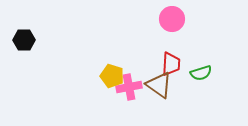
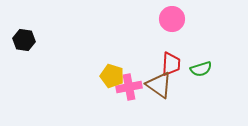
black hexagon: rotated 10 degrees clockwise
green semicircle: moved 4 px up
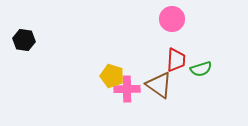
red trapezoid: moved 5 px right, 4 px up
pink cross: moved 2 px left, 2 px down; rotated 10 degrees clockwise
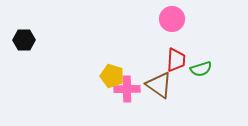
black hexagon: rotated 10 degrees counterclockwise
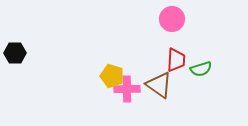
black hexagon: moved 9 px left, 13 px down
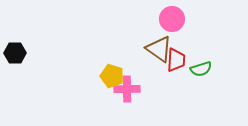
brown triangle: moved 36 px up
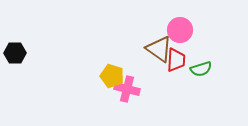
pink circle: moved 8 px right, 11 px down
pink cross: rotated 15 degrees clockwise
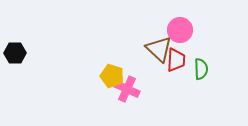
brown triangle: rotated 8 degrees clockwise
green semicircle: rotated 75 degrees counterclockwise
pink cross: rotated 10 degrees clockwise
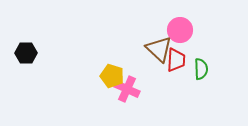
black hexagon: moved 11 px right
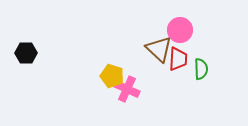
red trapezoid: moved 2 px right, 1 px up
